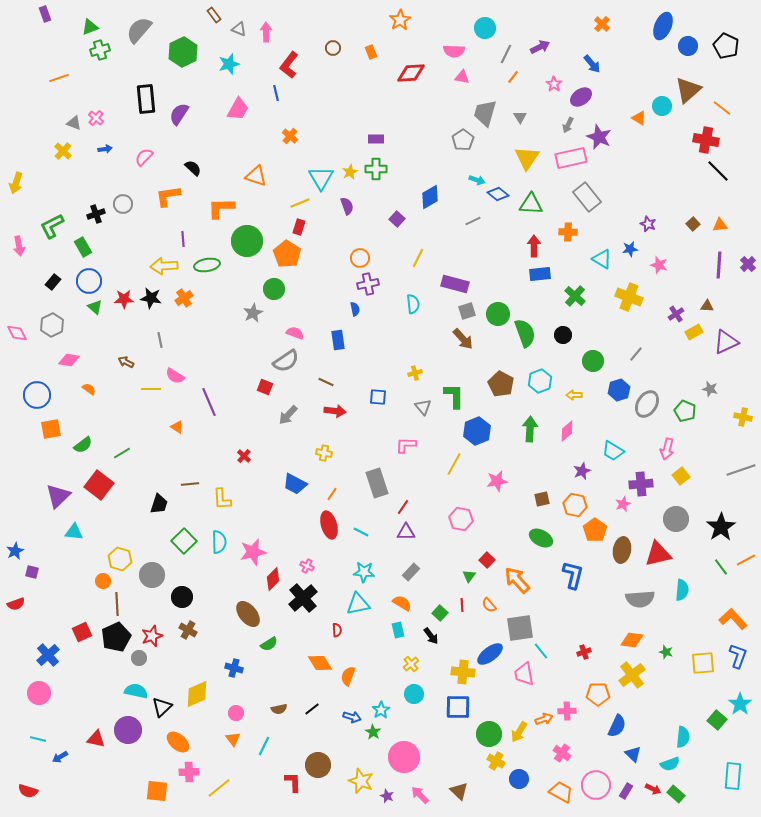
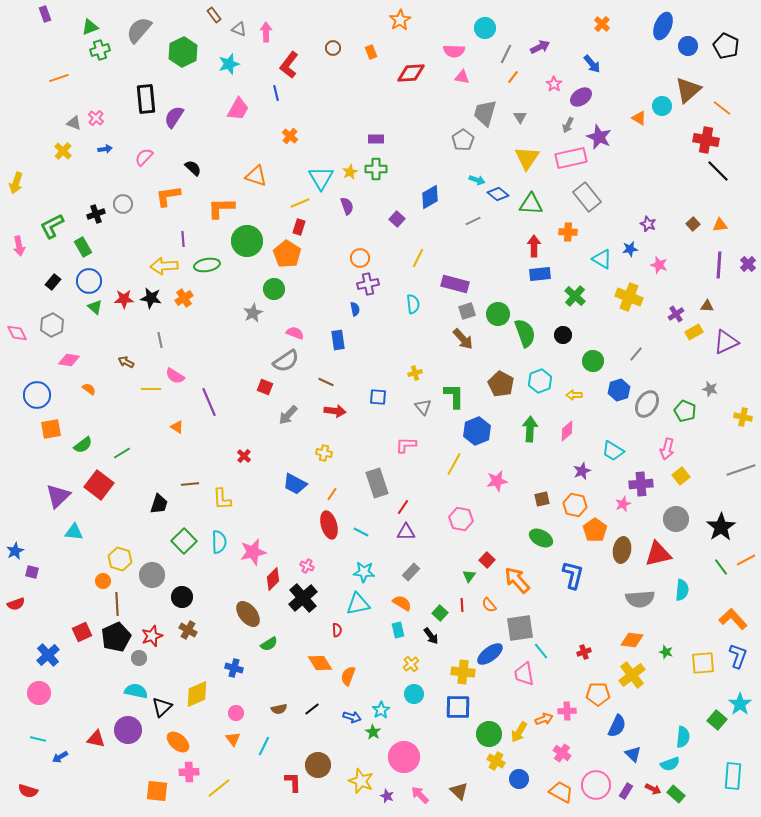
purple semicircle at (179, 114): moved 5 px left, 3 px down
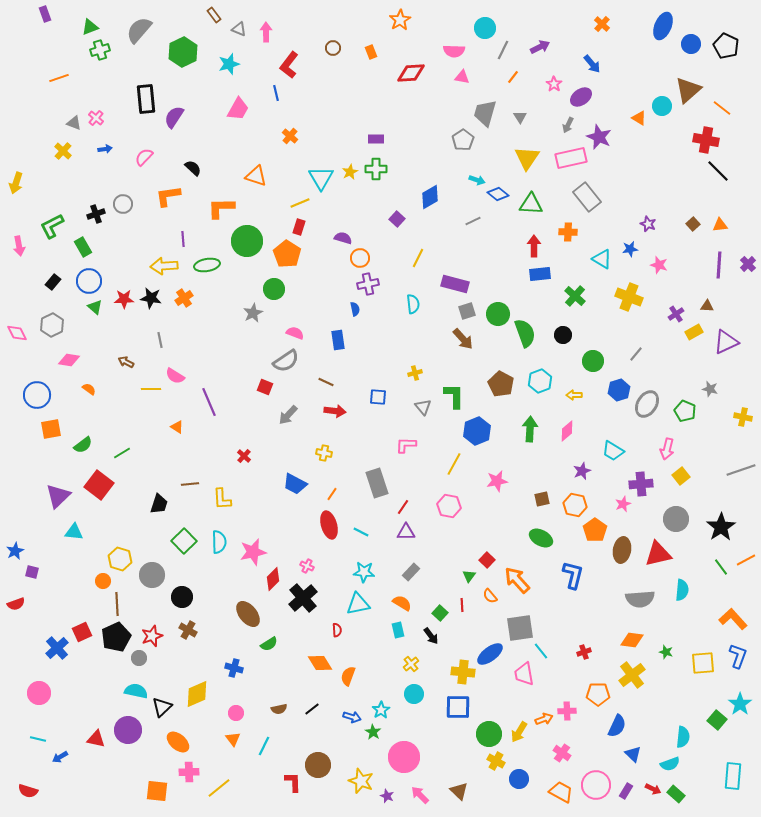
blue circle at (688, 46): moved 3 px right, 2 px up
gray line at (506, 54): moved 3 px left, 4 px up
purple semicircle at (347, 206): moved 4 px left, 32 px down; rotated 54 degrees counterclockwise
pink hexagon at (461, 519): moved 12 px left, 13 px up
orange semicircle at (489, 605): moved 1 px right, 9 px up
blue cross at (48, 655): moved 9 px right, 7 px up
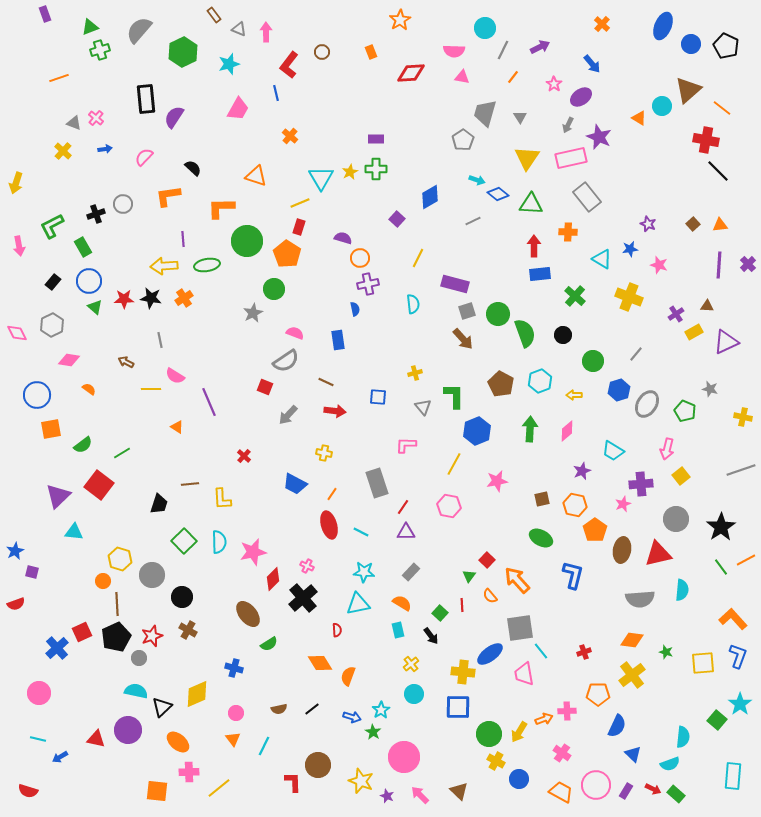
brown circle at (333, 48): moved 11 px left, 4 px down
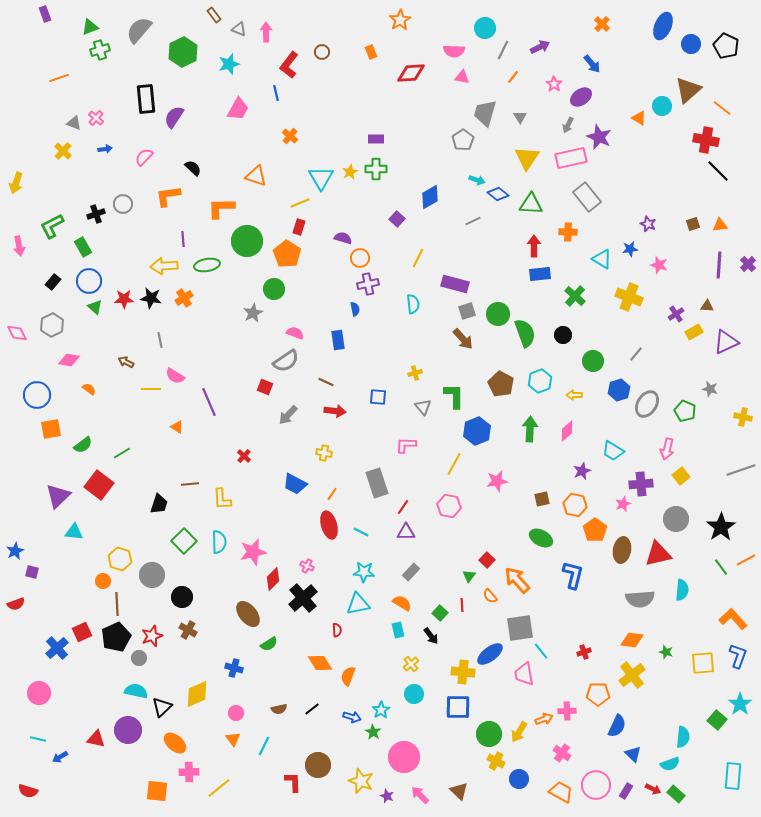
brown square at (693, 224): rotated 24 degrees clockwise
orange ellipse at (178, 742): moved 3 px left, 1 px down
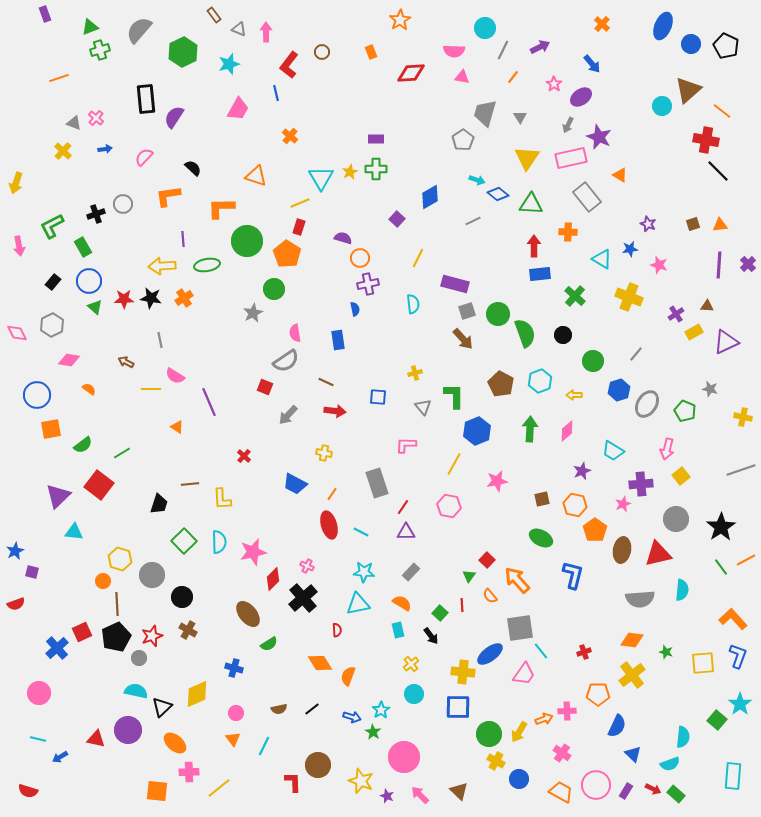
orange line at (722, 108): moved 3 px down
orange triangle at (639, 118): moved 19 px left, 57 px down
yellow arrow at (164, 266): moved 2 px left
pink semicircle at (295, 333): rotated 120 degrees counterclockwise
pink trapezoid at (524, 674): rotated 135 degrees counterclockwise
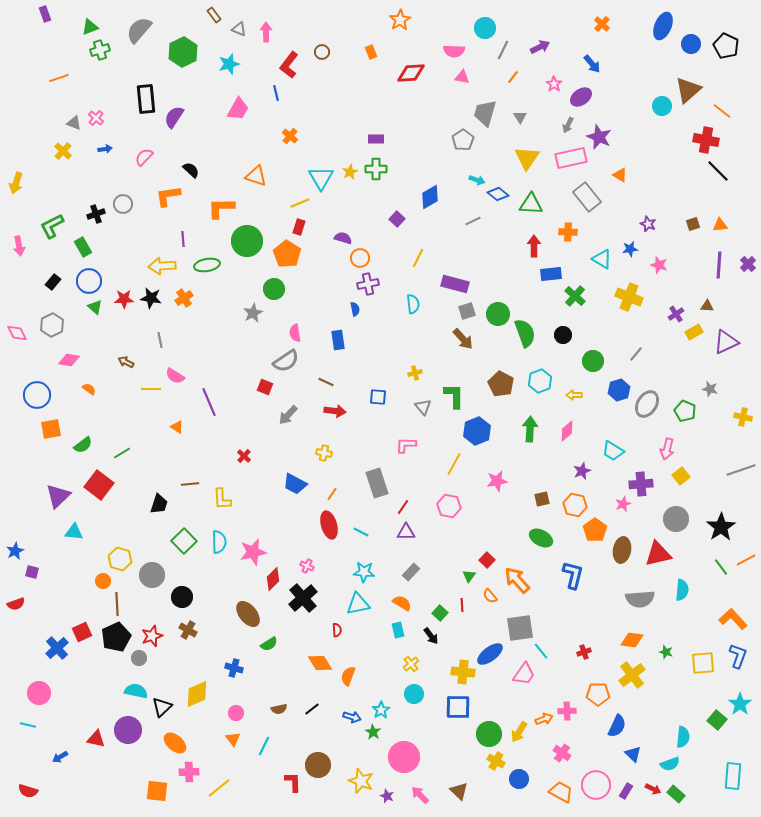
black semicircle at (193, 168): moved 2 px left, 2 px down
blue rectangle at (540, 274): moved 11 px right
cyan line at (38, 739): moved 10 px left, 14 px up
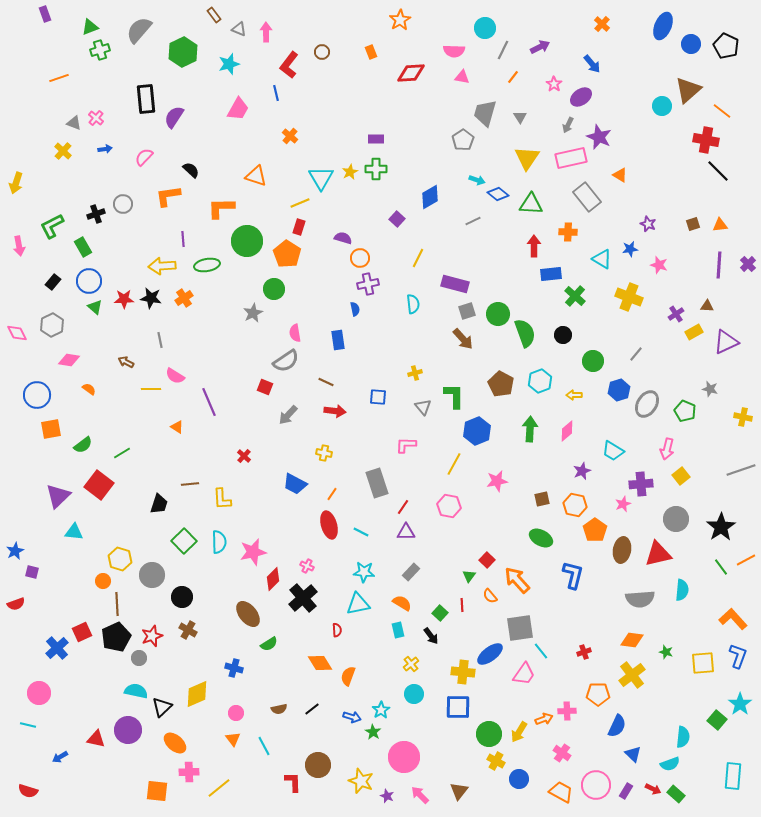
cyan line at (264, 746): rotated 54 degrees counterclockwise
brown triangle at (459, 791): rotated 24 degrees clockwise
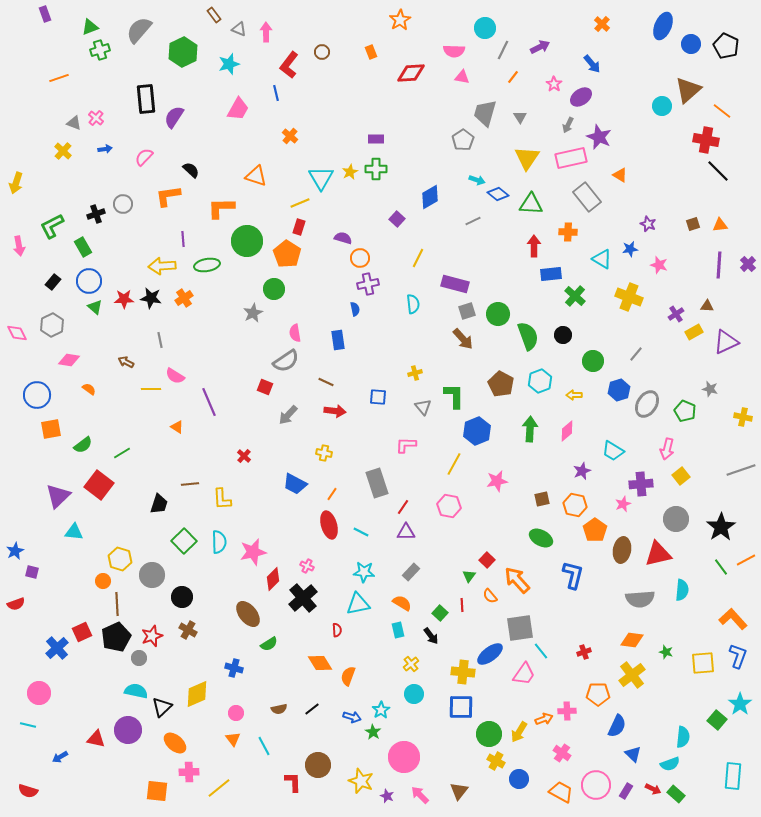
green semicircle at (525, 333): moved 3 px right, 3 px down
blue square at (458, 707): moved 3 px right
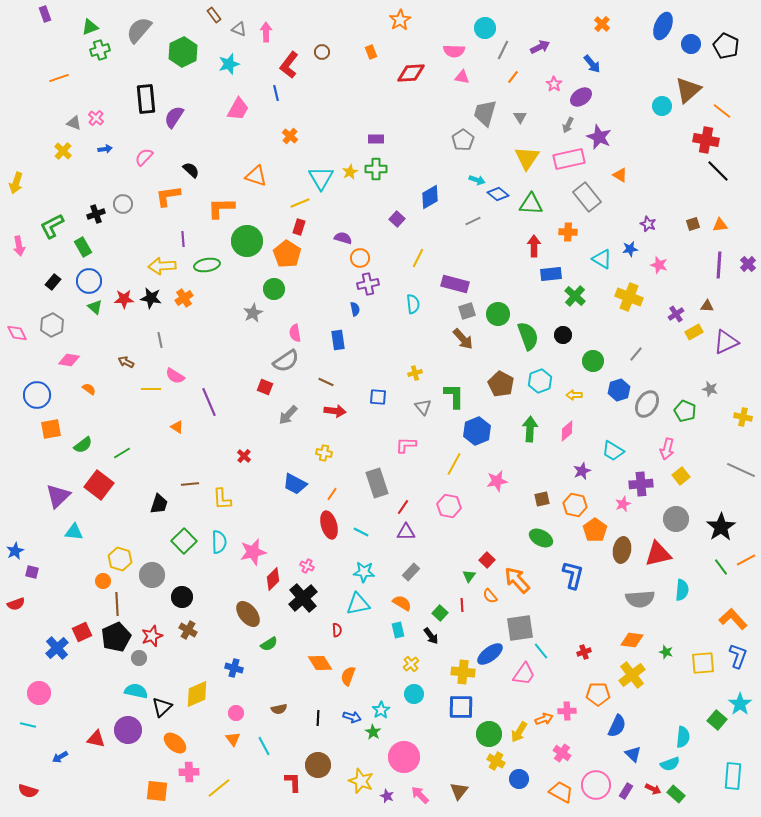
pink rectangle at (571, 158): moved 2 px left, 1 px down
gray line at (741, 470): rotated 44 degrees clockwise
black line at (312, 709): moved 6 px right, 9 px down; rotated 49 degrees counterclockwise
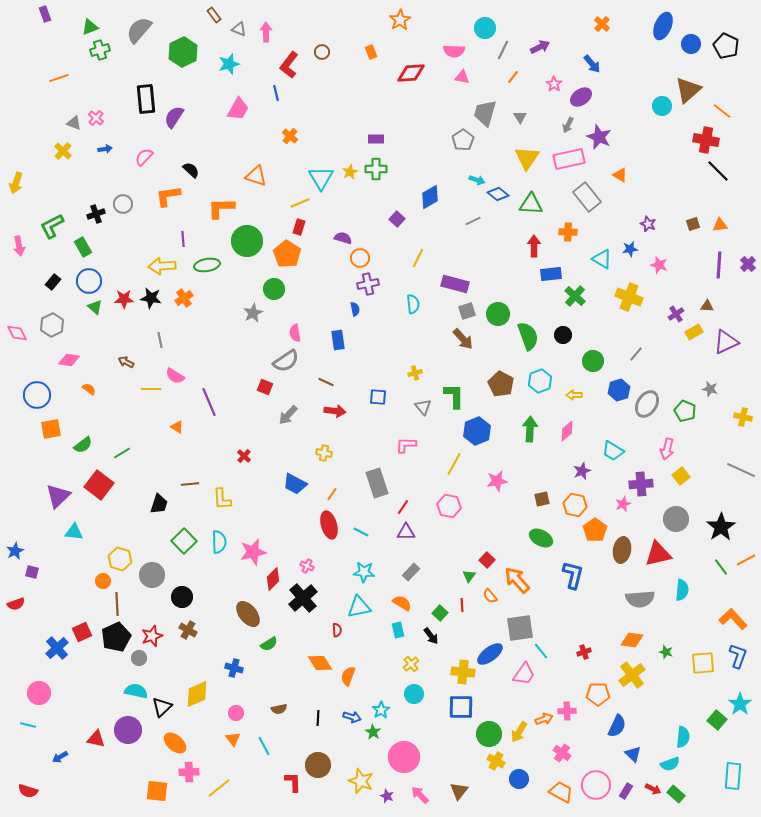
cyan triangle at (358, 604): moved 1 px right, 3 px down
